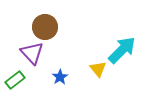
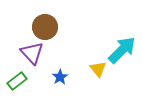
green rectangle: moved 2 px right, 1 px down
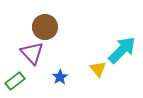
green rectangle: moved 2 px left
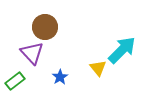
yellow triangle: moved 1 px up
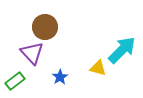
yellow triangle: rotated 36 degrees counterclockwise
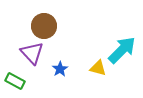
brown circle: moved 1 px left, 1 px up
blue star: moved 8 px up
green rectangle: rotated 66 degrees clockwise
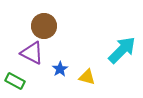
purple triangle: rotated 20 degrees counterclockwise
yellow triangle: moved 11 px left, 9 px down
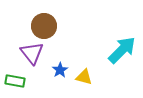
purple triangle: rotated 25 degrees clockwise
blue star: moved 1 px down
yellow triangle: moved 3 px left
green rectangle: rotated 18 degrees counterclockwise
